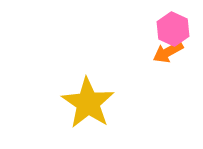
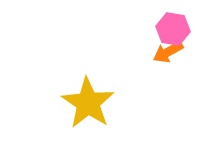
pink hexagon: rotated 16 degrees counterclockwise
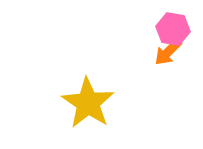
orange arrow: rotated 16 degrees counterclockwise
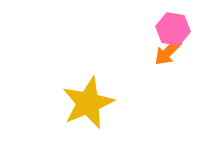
yellow star: rotated 16 degrees clockwise
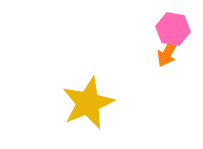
orange arrow: rotated 16 degrees counterclockwise
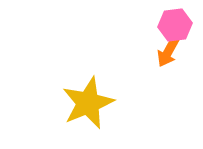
pink hexagon: moved 2 px right, 4 px up; rotated 16 degrees counterclockwise
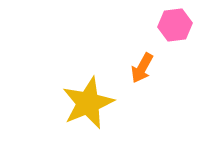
orange arrow: moved 26 px left, 16 px down
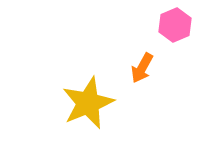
pink hexagon: rotated 16 degrees counterclockwise
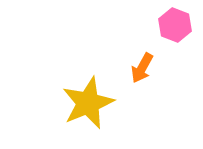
pink hexagon: rotated 16 degrees counterclockwise
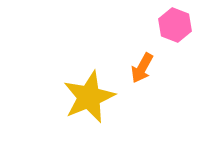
yellow star: moved 1 px right, 6 px up
